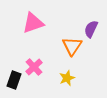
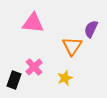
pink triangle: rotated 25 degrees clockwise
yellow star: moved 2 px left
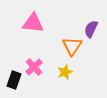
yellow star: moved 6 px up
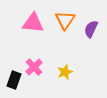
orange triangle: moved 7 px left, 26 px up
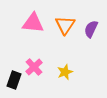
orange triangle: moved 5 px down
